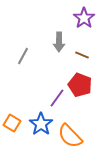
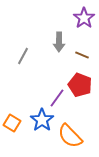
blue star: moved 1 px right, 4 px up
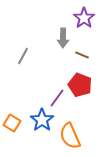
gray arrow: moved 4 px right, 4 px up
orange semicircle: rotated 20 degrees clockwise
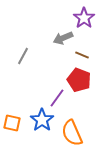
gray arrow: rotated 66 degrees clockwise
red pentagon: moved 1 px left, 5 px up
orange square: rotated 18 degrees counterclockwise
orange semicircle: moved 2 px right, 3 px up
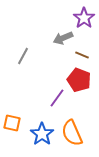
blue star: moved 14 px down
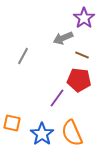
red pentagon: rotated 15 degrees counterclockwise
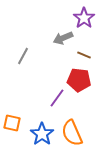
brown line: moved 2 px right
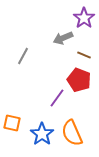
red pentagon: rotated 15 degrees clockwise
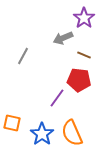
red pentagon: rotated 15 degrees counterclockwise
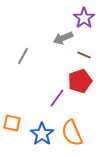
red pentagon: moved 1 px right, 1 px down; rotated 25 degrees counterclockwise
